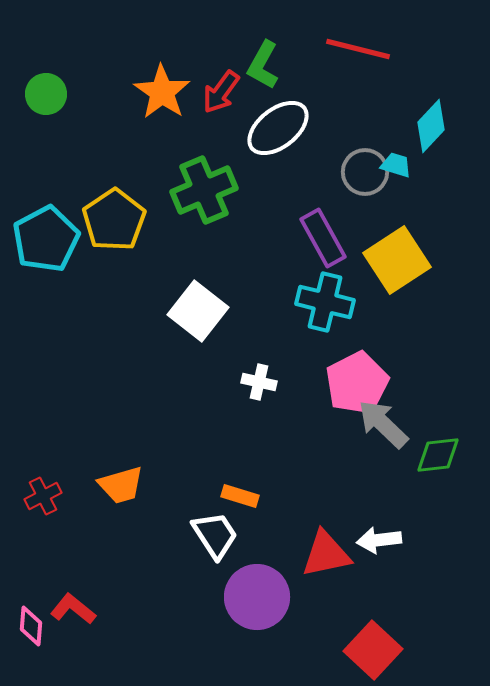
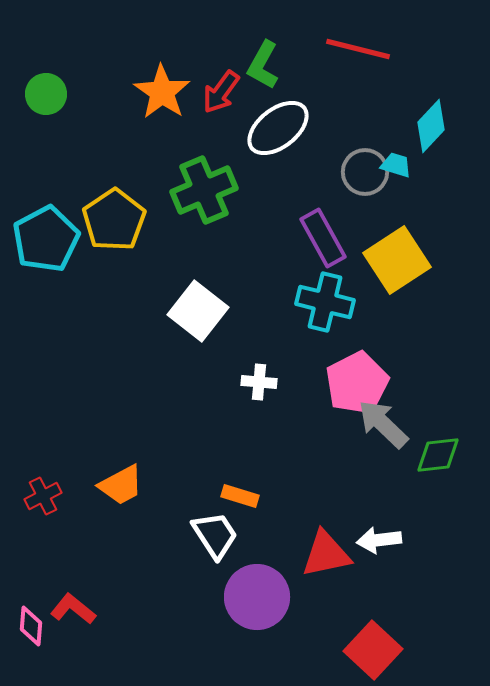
white cross: rotated 8 degrees counterclockwise
orange trapezoid: rotated 12 degrees counterclockwise
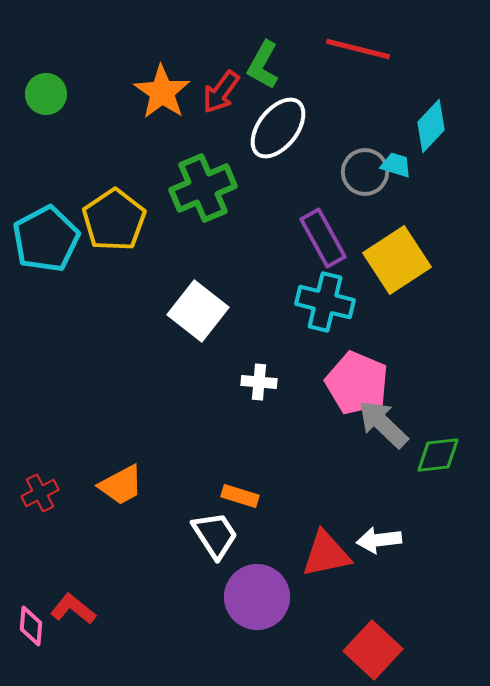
white ellipse: rotated 14 degrees counterclockwise
green cross: moved 1 px left, 2 px up
pink pentagon: rotated 22 degrees counterclockwise
red cross: moved 3 px left, 3 px up
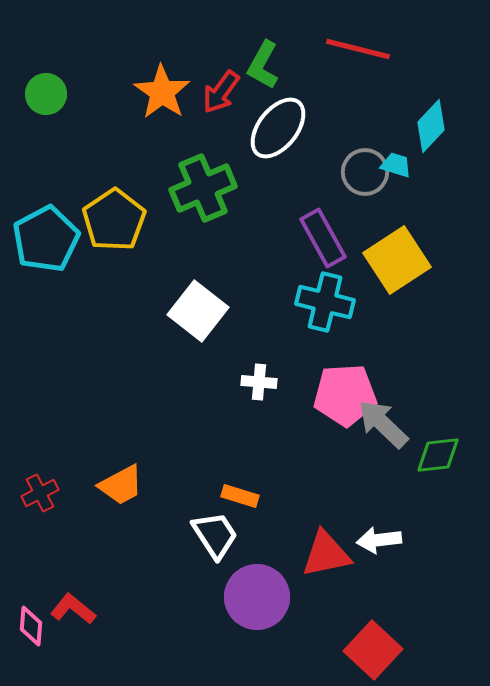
pink pentagon: moved 12 px left, 12 px down; rotated 26 degrees counterclockwise
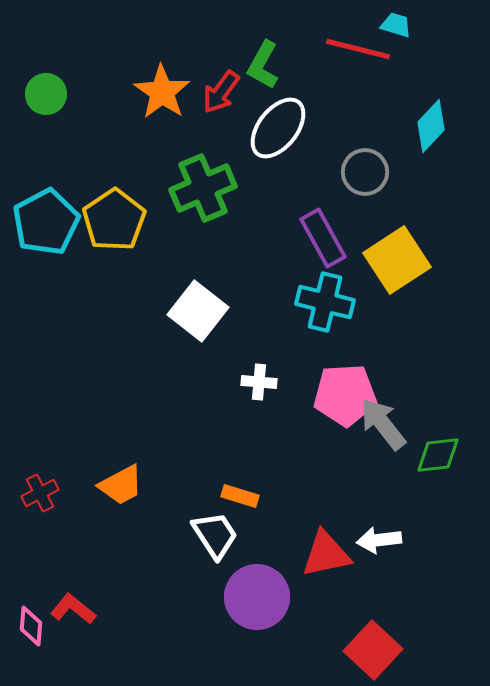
cyan trapezoid: moved 140 px up
cyan pentagon: moved 17 px up
gray arrow: rotated 8 degrees clockwise
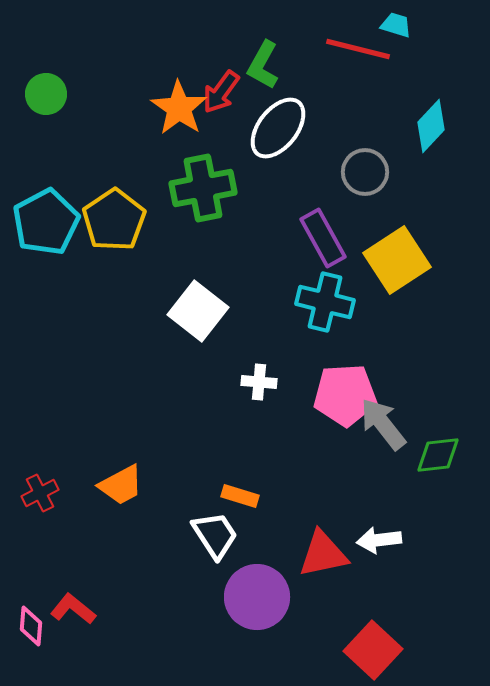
orange star: moved 17 px right, 16 px down
green cross: rotated 12 degrees clockwise
red triangle: moved 3 px left
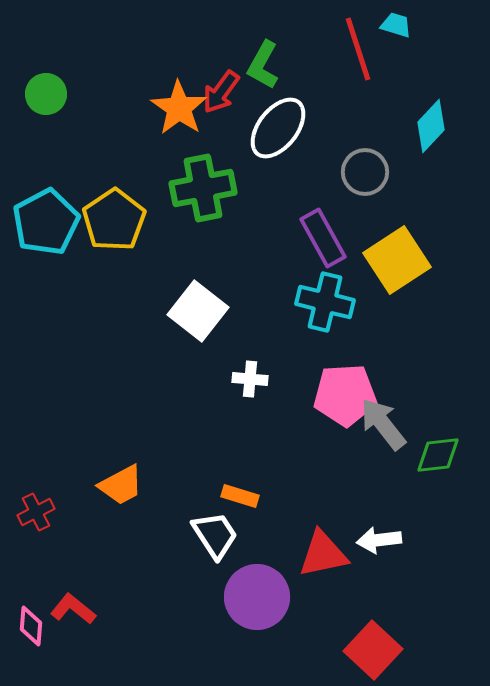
red line: rotated 58 degrees clockwise
white cross: moved 9 px left, 3 px up
red cross: moved 4 px left, 19 px down
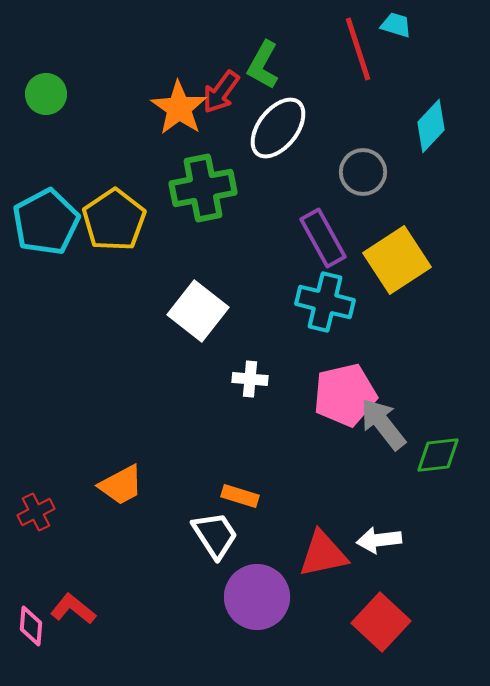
gray circle: moved 2 px left
pink pentagon: rotated 10 degrees counterclockwise
red square: moved 8 px right, 28 px up
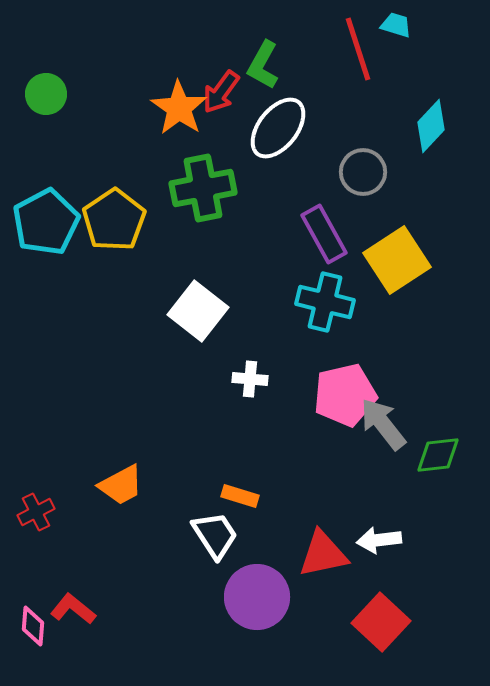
purple rectangle: moved 1 px right, 4 px up
pink diamond: moved 2 px right
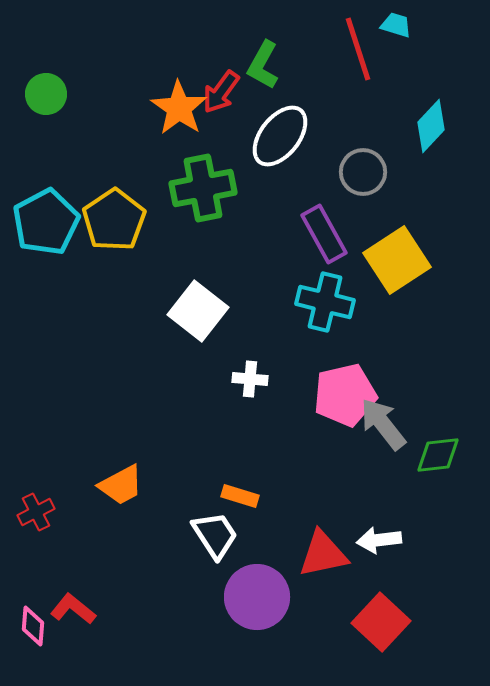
white ellipse: moved 2 px right, 8 px down
